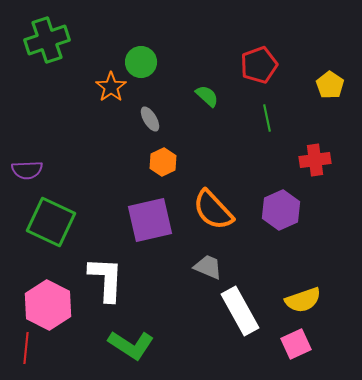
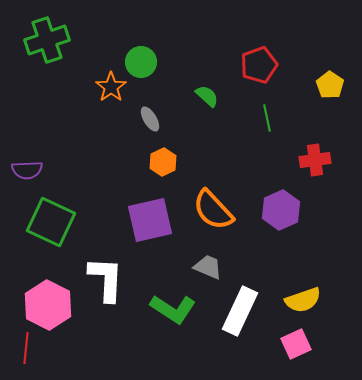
white rectangle: rotated 54 degrees clockwise
green L-shape: moved 42 px right, 36 px up
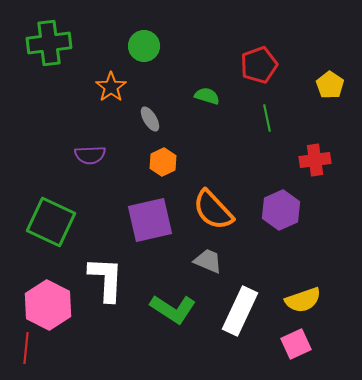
green cross: moved 2 px right, 3 px down; rotated 12 degrees clockwise
green circle: moved 3 px right, 16 px up
green semicircle: rotated 25 degrees counterclockwise
purple semicircle: moved 63 px right, 15 px up
gray trapezoid: moved 6 px up
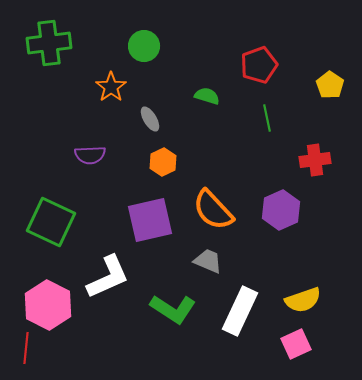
white L-shape: moved 2 px right, 2 px up; rotated 63 degrees clockwise
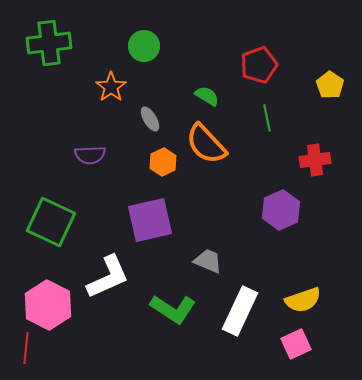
green semicircle: rotated 15 degrees clockwise
orange semicircle: moved 7 px left, 66 px up
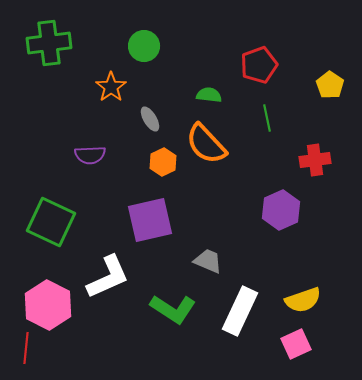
green semicircle: moved 2 px right, 1 px up; rotated 25 degrees counterclockwise
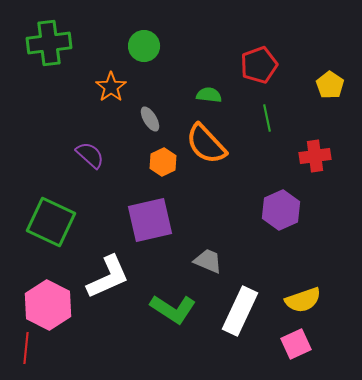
purple semicircle: rotated 136 degrees counterclockwise
red cross: moved 4 px up
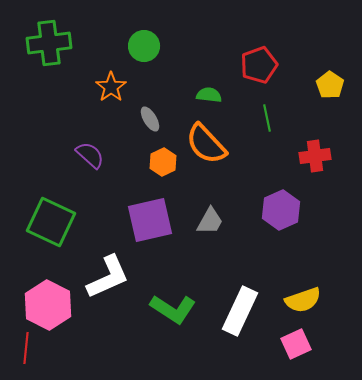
gray trapezoid: moved 2 px right, 40 px up; rotated 96 degrees clockwise
